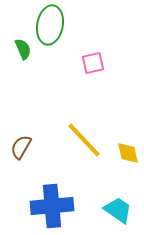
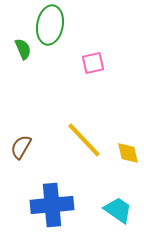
blue cross: moved 1 px up
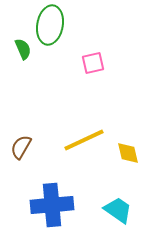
yellow line: rotated 72 degrees counterclockwise
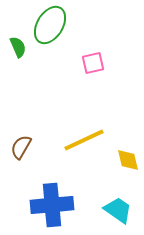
green ellipse: rotated 21 degrees clockwise
green semicircle: moved 5 px left, 2 px up
yellow diamond: moved 7 px down
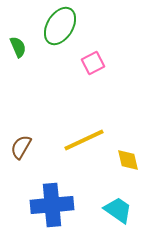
green ellipse: moved 10 px right, 1 px down
pink square: rotated 15 degrees counterclockwise
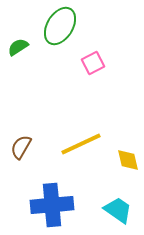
green semicircle: rotated 100 degrees counterclockwise
yellow line: moved 3 px left, 4 px down
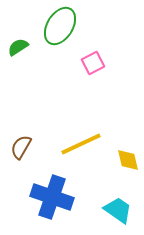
blue cross: moved 8 px up; rotated 24 degrees clockwise
